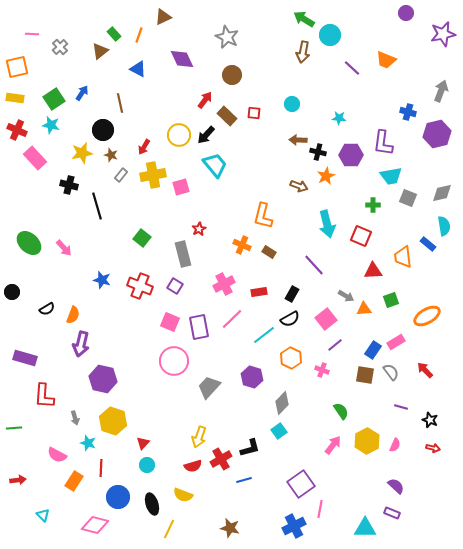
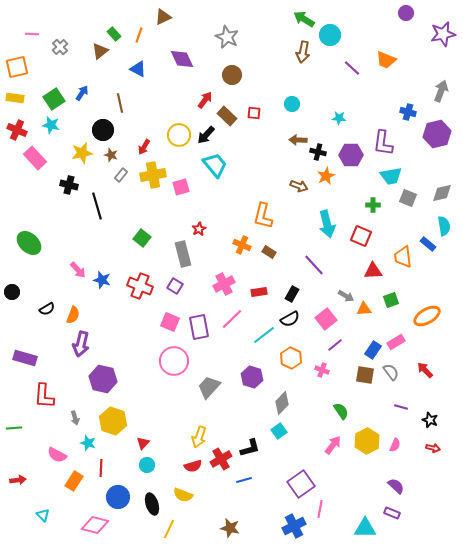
pink arrow at (64, 248): moved 14 px right, 22 px down
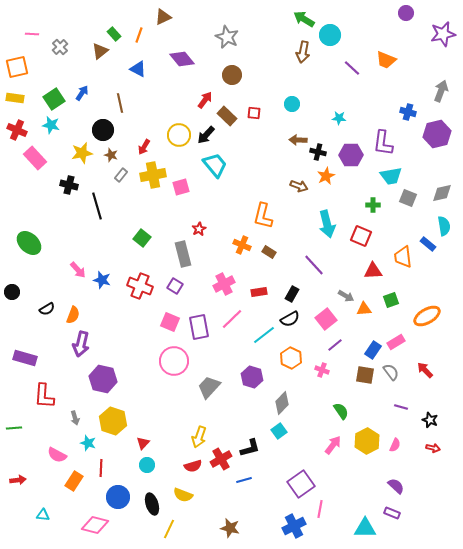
purple diamond at (182, 59): rotated 15 degrees counterclockwise
cyan triangle at (43, 515): rotated 40 degrees counterclockwise
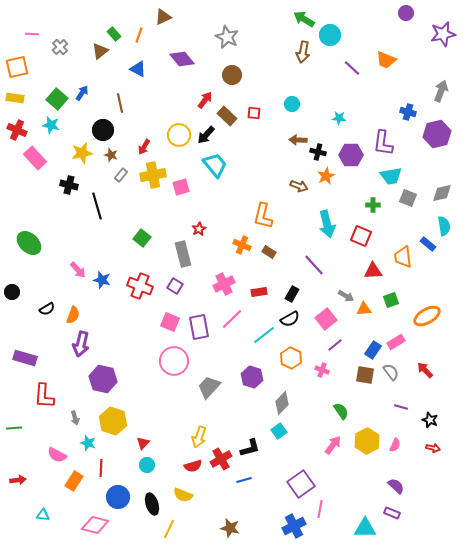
green square at (54, 99): moved 3 px right; rotated 15 degrees counterclockwise
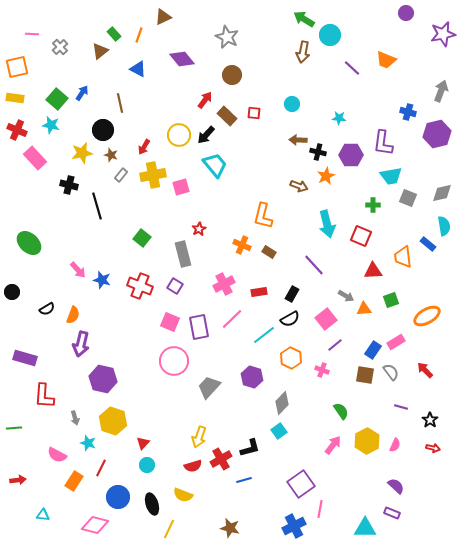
black star at (430, 420): rotated 14 degrees clockwise
red line at (101, 468): rotated 24 degrees clockwise
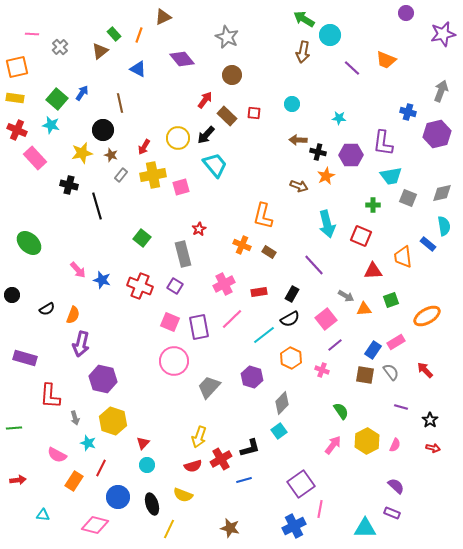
yellow circle at (179, 135): moved 1 px left, 3 px down
black circle at (12, 292): moved 3 px down
red L-shape at (44, 396): moved 6 px right
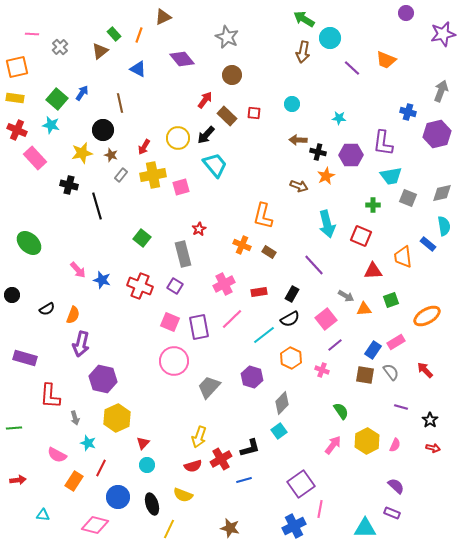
cyan circle at (330, 35): moved 3 px down
yellow hexagon at (113, 421): moved 4 px right, 3 px up; rotated 16 degrees clockwise
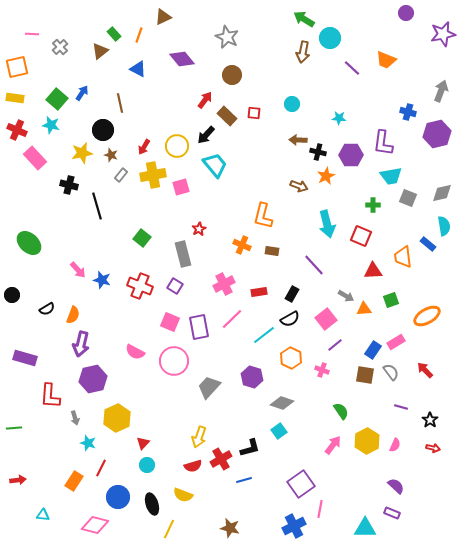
yellow circle at (178, 138): moved 1 px left, 8 px down
brown rectangle at (269, 252): moved 3 px right, 1 px up; rotated 24 degrees counterclockwise
purple hexagon at (103, 379): moved 10 px left; rotated 24 degrees counterclockwise
gray diamond at (282, 403): rotated 65 degrees clockwise
pink semicircle at (57, 455): moved 78 px right, 103 px up
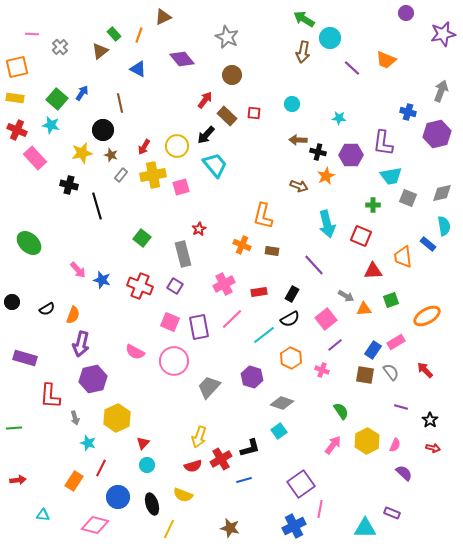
black circle at (12, 295): moved 7 px down
purple semicircle at (396, 486): moved 8 px right, 13 px up
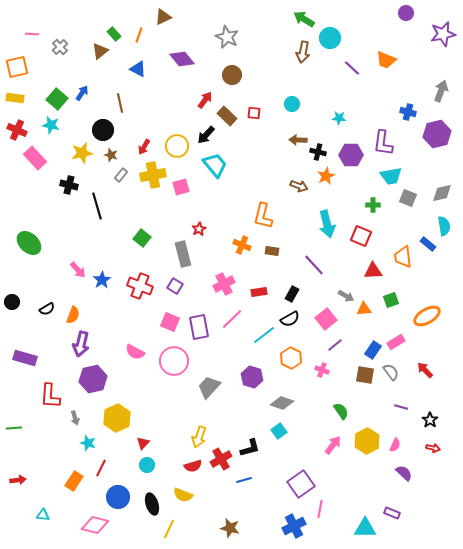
blue star at (102, 280): rotated 24 degrees clockwise
